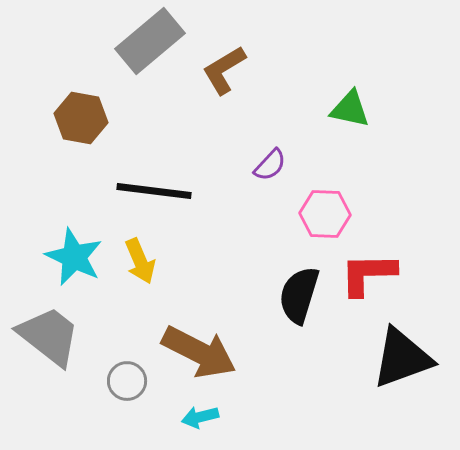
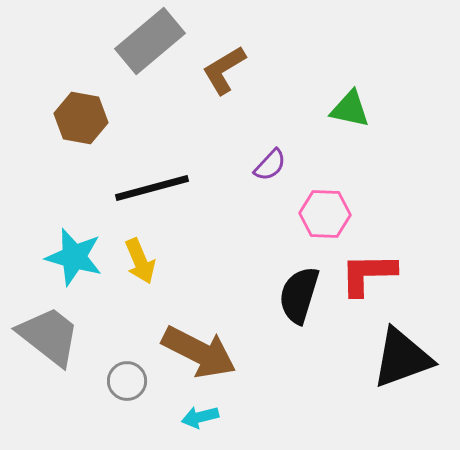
black line: moved 2 px left, 3 px up; rotated 22 degrees counterclockwise
cyan star: rotated 10 degrees counterclockwise
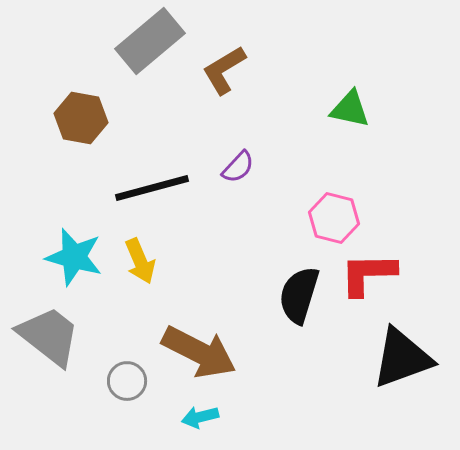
purple semicircle: moved 32 px left, 2 px down
pink hexagon: moved 9 px right, 4 px down; rotated 12 degrees clockwise
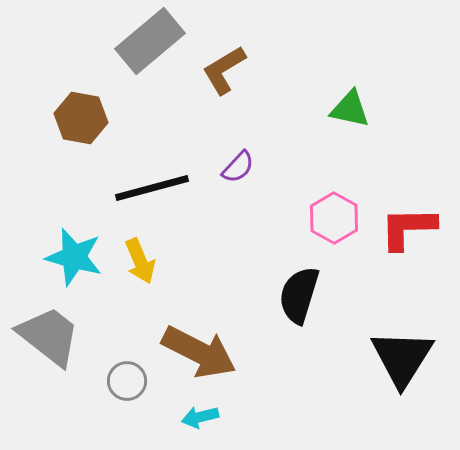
pink hexagon: rotated 15 degrees clockwise
red L-shape: moved 40 px right, 46 px up
black triangle: rotated 38 degrees counterclockwise
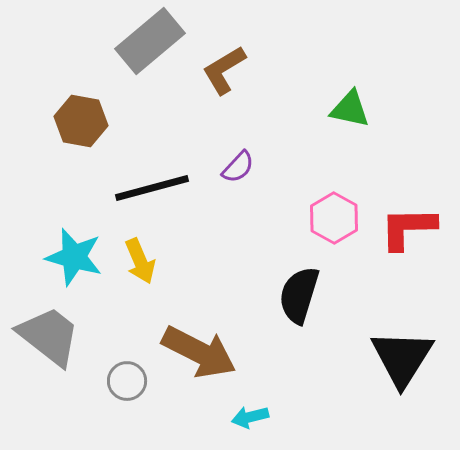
brown hexagon: moved 3 px down
cyan arrow: moved 50 px right
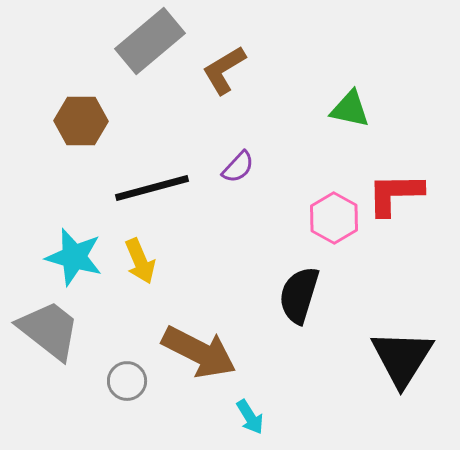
brown hexagon: rotated 9 degrees counterclockwise
red L-shape: moved 13 px left, 34 px up
gray trapezoid: moved 6 px up
cyan arrow: rotated 108 degrees counterclockwise
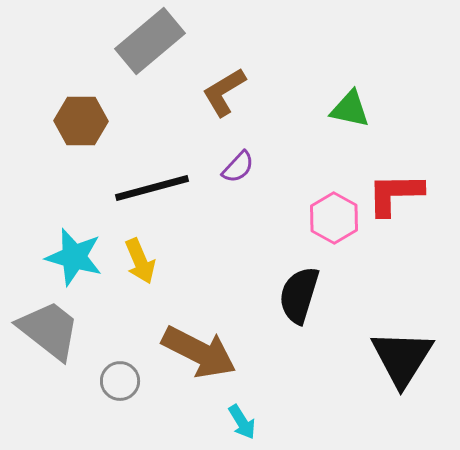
brown L-shape: moved 22 px down
gray circle: moved 7 px left
cyan arrow: moved 8 px left, 5 px down
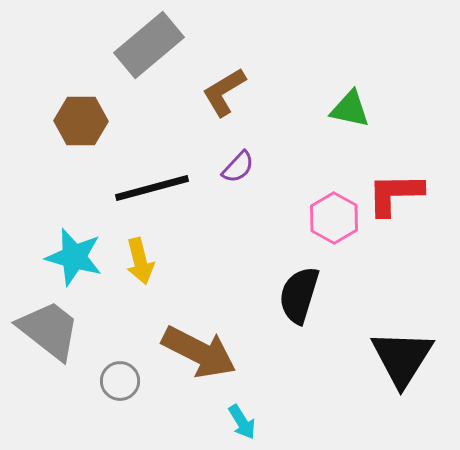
gray rectangle: moved 1 px left, 4 px down
yellow arrow: rotated 9 degrees clockwise
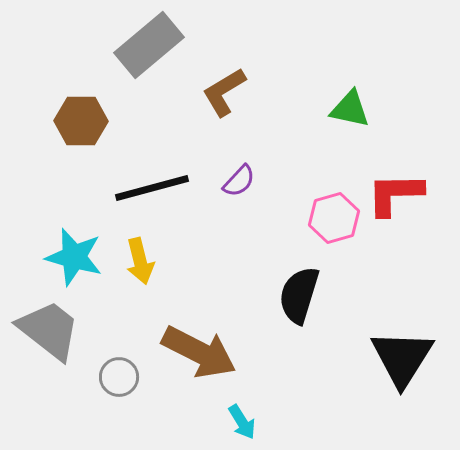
purple semicircle: moved 1 px right, 14 px down
pink hexagon: rotated 15 degrees clockwise
gray circle: moved 1 px left, 4 px up
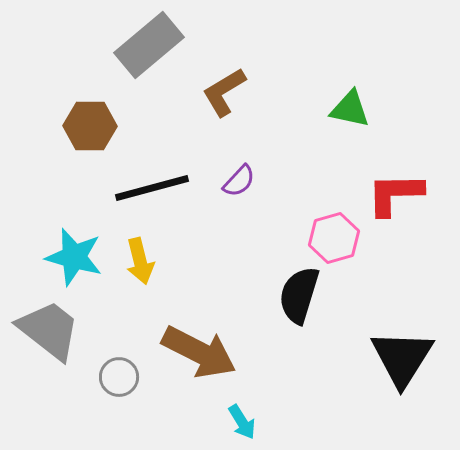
brown hexagon: moved 9 px right, 5 px down
pink hexagon: moved 20 px down
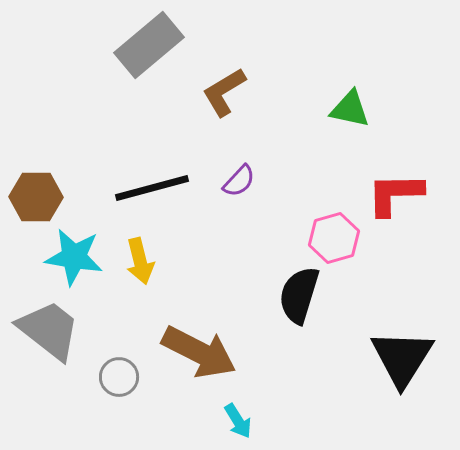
brown hexagon: moved 54 px left, 71 px down
cyan star: rotated 6 degrees counterclockwise
cyan arrow: moved 4 px left, 1 px up
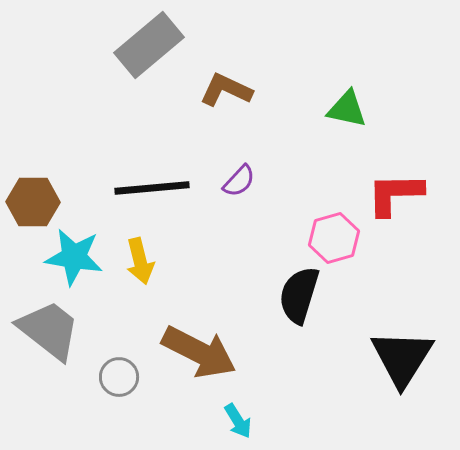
brown L-shape: moved 2 px right, 2 px up; rotated 56 degrees clockwise
green triangle: moved 3 px left
black line: rotated 10 degrees clockwise
brown hexagon: moved 3 px left, 5 px down
